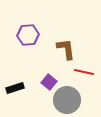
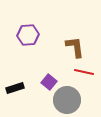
brown L-shape: moved 9 px right, 2 px up
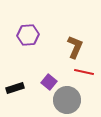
brown L-shape: rotated 30 degrees clockwise
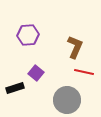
purple square: moved 13 px left, 9 px up
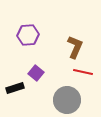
red line: moved 1 px left
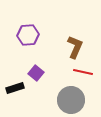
gray circle: moved 4 px right
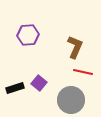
purple square: moved 3 px right, 10 px down
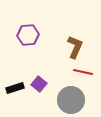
purple square: moved 1 px down
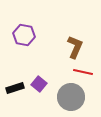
purple hexagon: moved 4 px left; rotated 15 degrees clockwise
gray circle: moved 3 px up
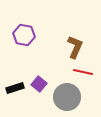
gray circle: moved 4 px left
